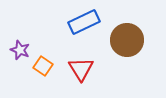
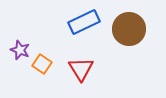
brown circle: moved 2 px right, 11 px up
orange square: moved 1 px left, 2 px up
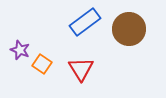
blue rectangle: moved 1 px right; rotated 12 degrees counterclockwise
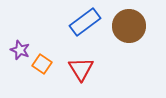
brown circle: moved 3 px up
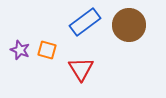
brown circle: moved 1 px up
orange square: moved 5 px right, 14 px up; rotated 18 degrees counterclockwise
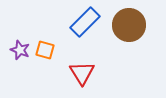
blue rectangle: rotated 8 degrees counterclockwise
orange square: moved 2 px left
red triangle: moved 1 px right, 4 px down
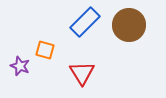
purple star: moved 16 px down
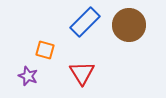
purple star: moved 8 px right, 10 px down
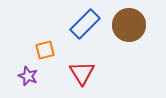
blue rectangle: moved 2 px down
orange square: rotated 30 degrees counterclockwise
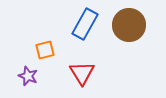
blue rectangle: rotated 16 degrees counterclockwise
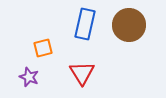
blue rectangle: rotated 16 degrees counterclockwise
orange square: moved 2 px left, 2 px up
purple star: moved 1 px right, 1 px down
